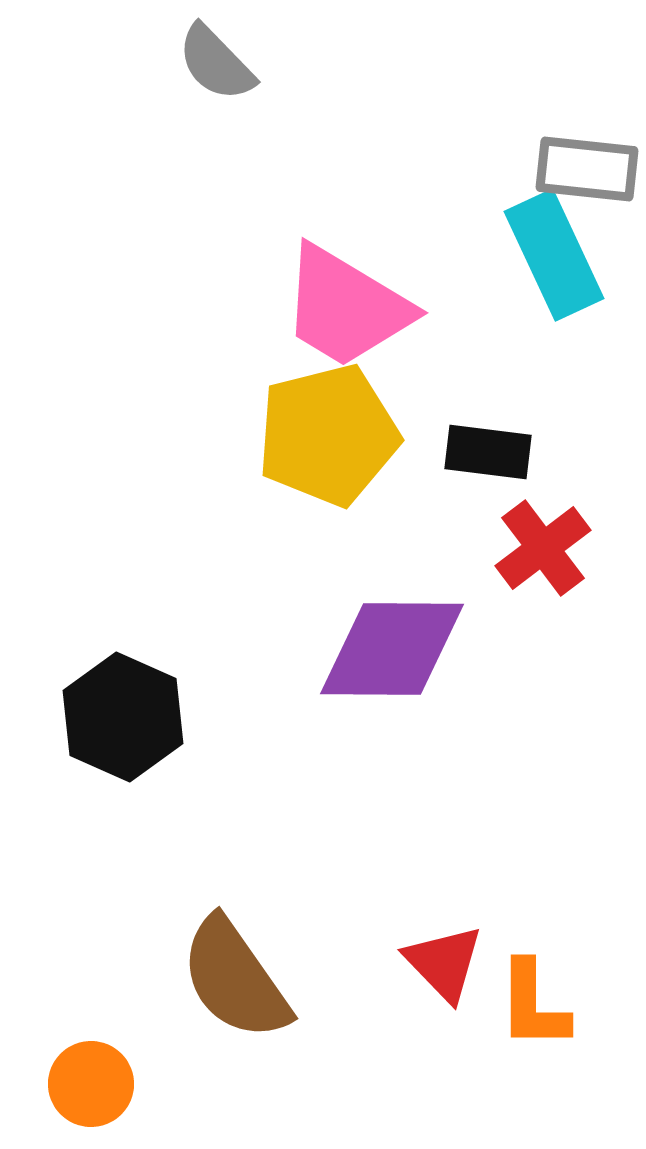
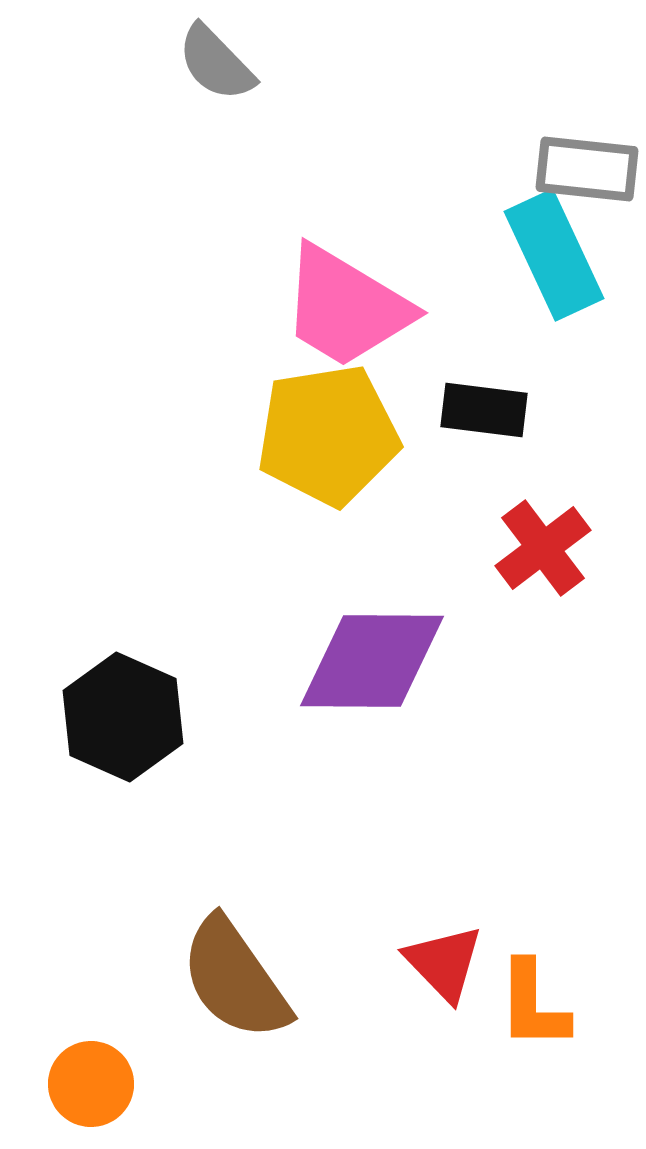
yellow pentagon: rotated 5 degrees clockwise
black rectangle: moved 4 px left, 42 px up
purple diamond: moved 20 px left, 12 px down
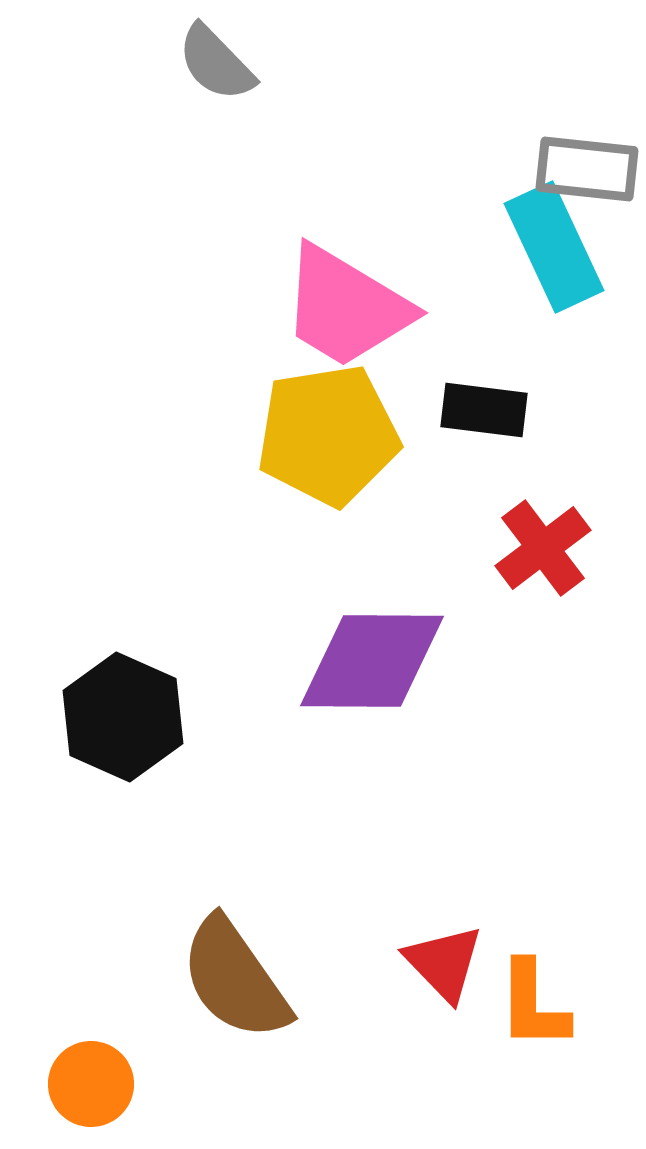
cyan rectangle: moved 8 px up
